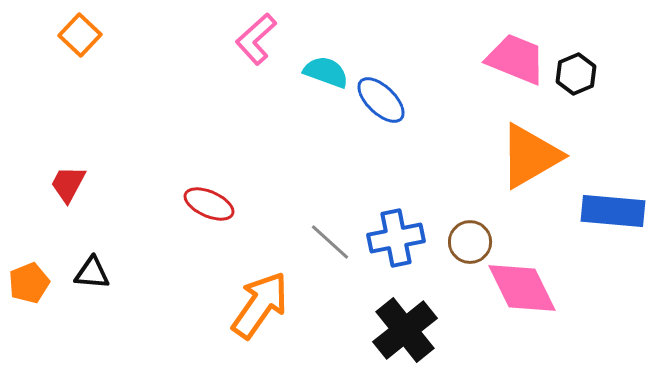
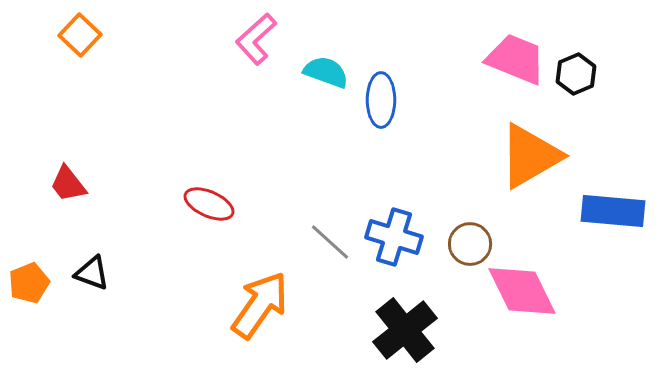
blue ellipse: rotated 46 degrees clockwise
red trapezoid: rotated 66 degrees counterclockwise
blue cross: moved 2 px left, 1 px up; rotated 28 degrees clockwise
brown circle: moved 2 px down
black triangle: rotated 15 degrees clockwise
pink diamond: moved 3 px down
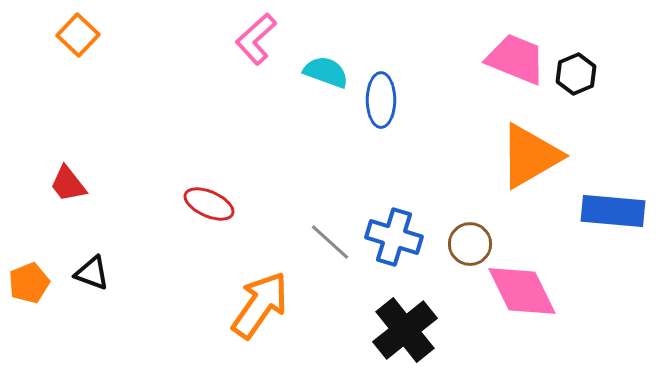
orange square: moved 2 px left
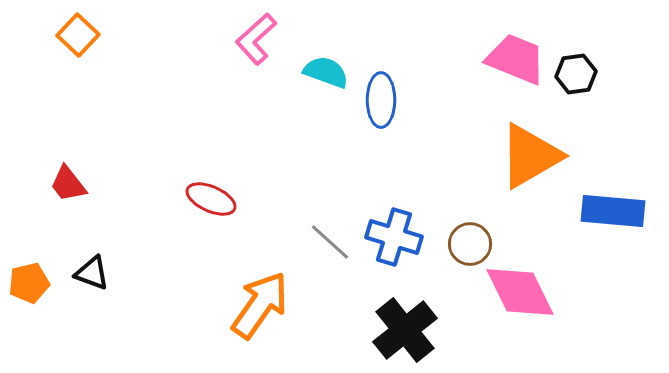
black hexagon: rotated 15 degrees clockwise
red ellipse: moved 2 px right, 5 px up
orange pentagon: rotated 9 degrees clockwise
pink diamond: moved 2 px left, 1 px down
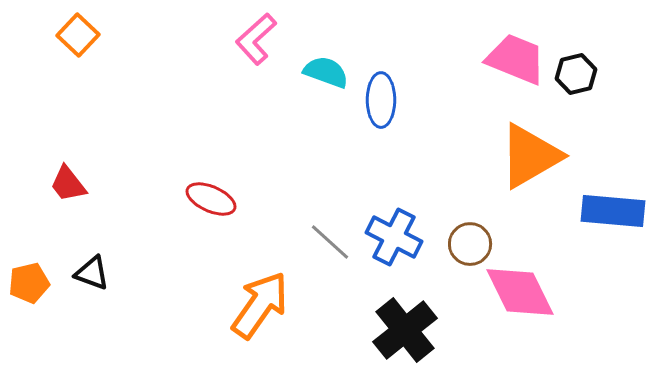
black hexagon: rotated 6 degrees counterclockwise
blue cross: rotated 10 degrees clockwise
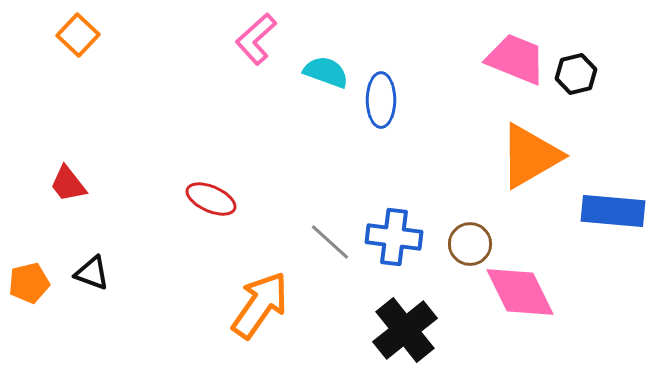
blue cross: rotated 20 degrees counterclockwise
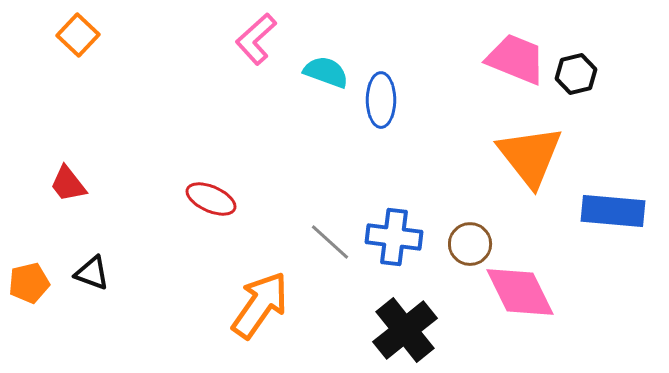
orange triangle: rotated 38 degrees counterclockwise
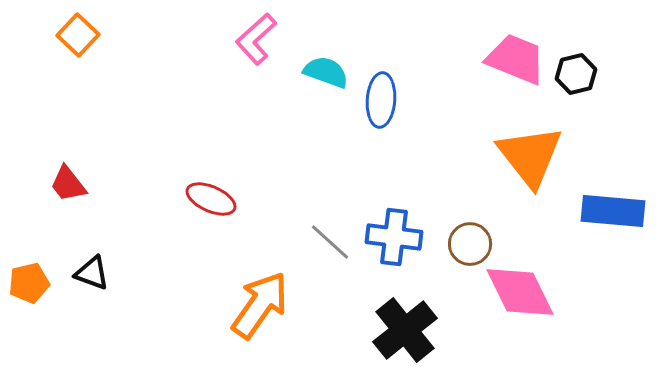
blue ellipse: rotated 4 degrees clockwise
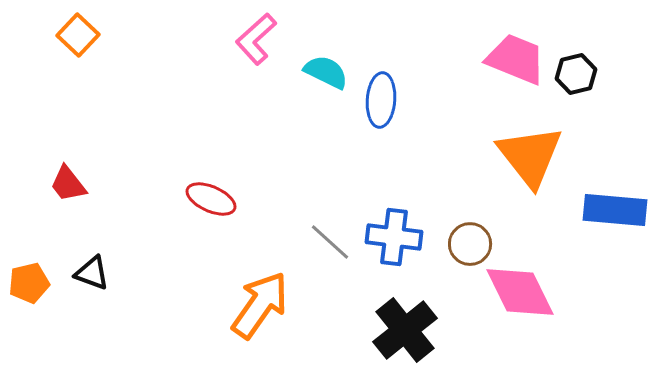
cyan semicircle: rotated 6 degrees clockwise
blue rectangle: moved 2 px right, 1 px up
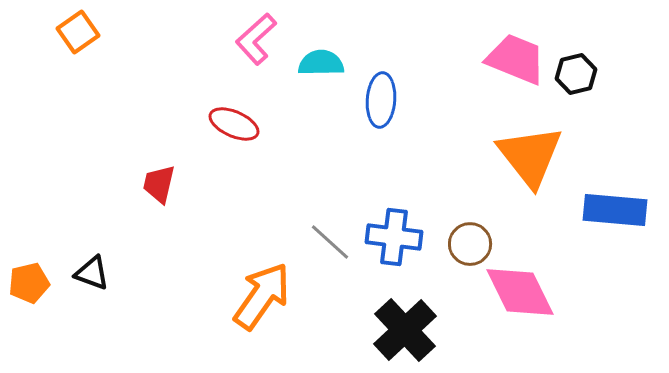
orange square: moved 3 px up; rotated 12 degrees clockwise
cyan semicircle: moved 5 px left, 9 px up; rotated 27 degrees counterclockwise
red trapezoid: moved 91 px right; rotated 51 degrees clockwise
red ellipse: moved 23 px right, 75 px up
orange arrow: moved 2 px right, 9 px up
black cross: rotated 4 degrees counterclockwise
